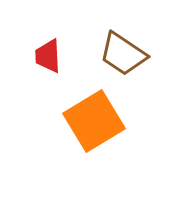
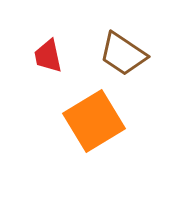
red trapezoid: rotated 9 degrees counterclockwise
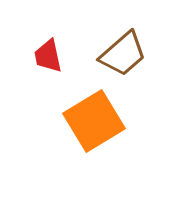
brown trapezoid: rotated 75 degrees counterclockwise
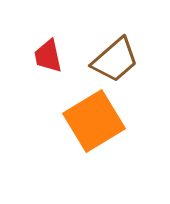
brown trapezoid: moved 8 px left, 6 px down
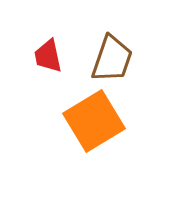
brown trapezoid: moved 3 px left, 1 px up; rotated 30 degrees counterclockwise
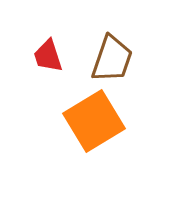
red trapezoid: rotated 6 degrees counterclockwise
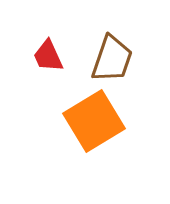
red trapezoid: rotated 6 degrees counterclockwise
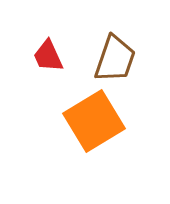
brown trapezoid: moved 3 px right
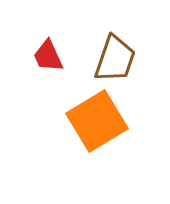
orange square: moved 3 px right
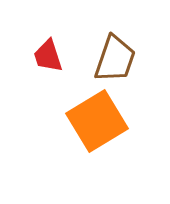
red trapezoid: rotated 6 degrees clockwise
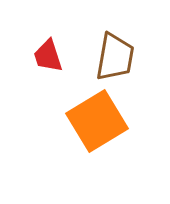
brown trapezoid: moved 2 px up; rotated 9 degrees counterclockwise
